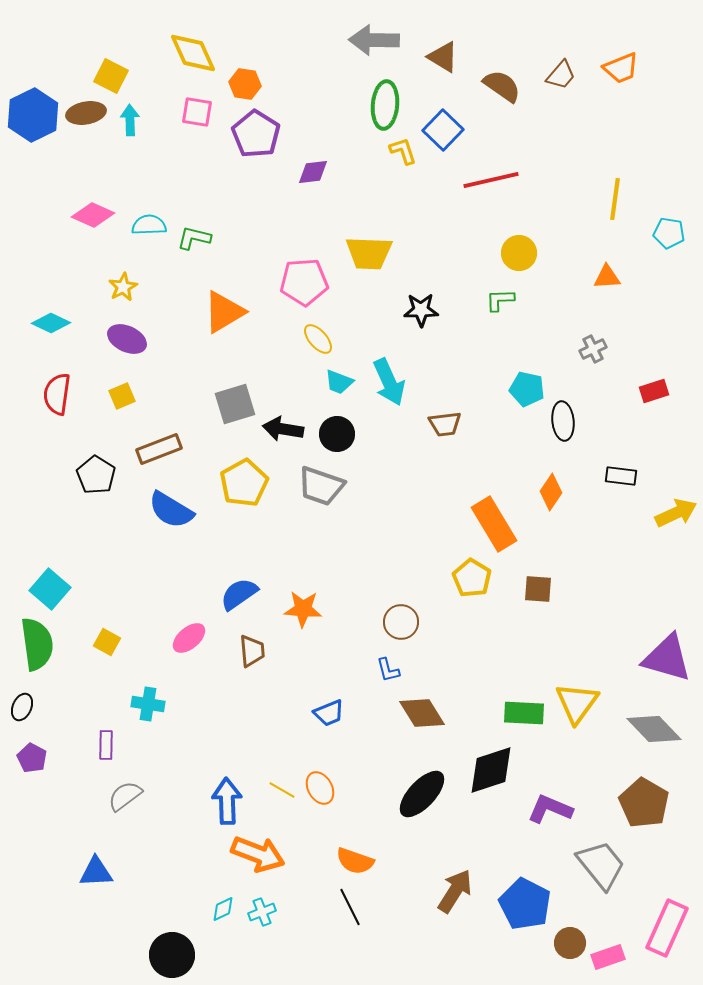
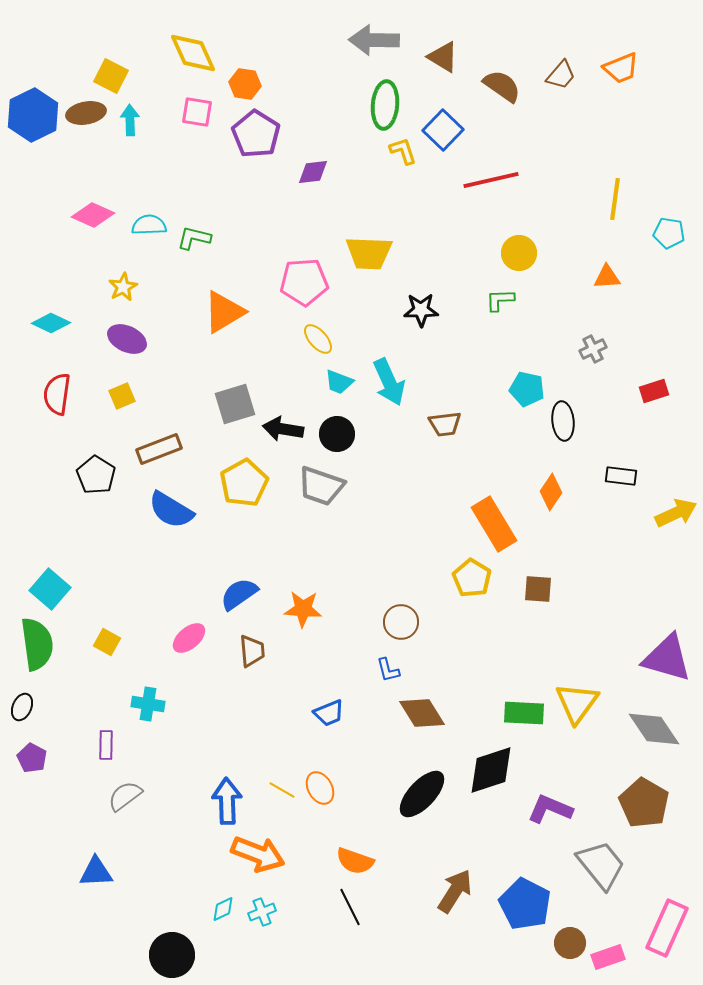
gray diamond at (654, 729): rotated 10 degrees clockwise
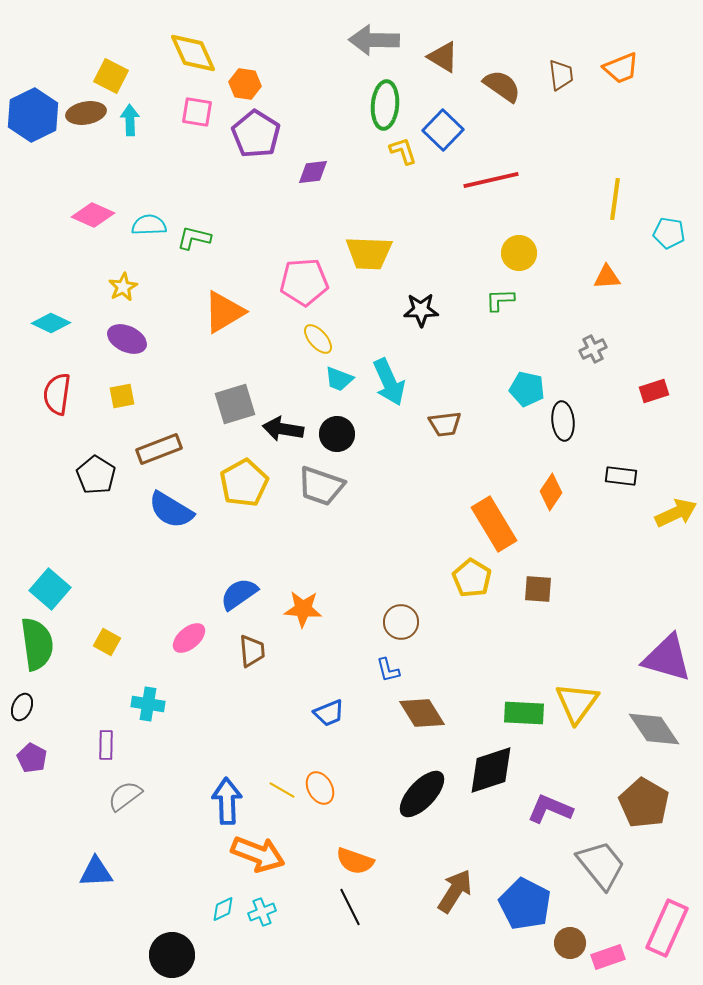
brown trapezoid at (561, 75): rotated 48 degrees counterclockwise
cyan trapezoid at (339, 382): moved 3 px up
yellow square at (122, 396): rotated 12 degrees clockwise
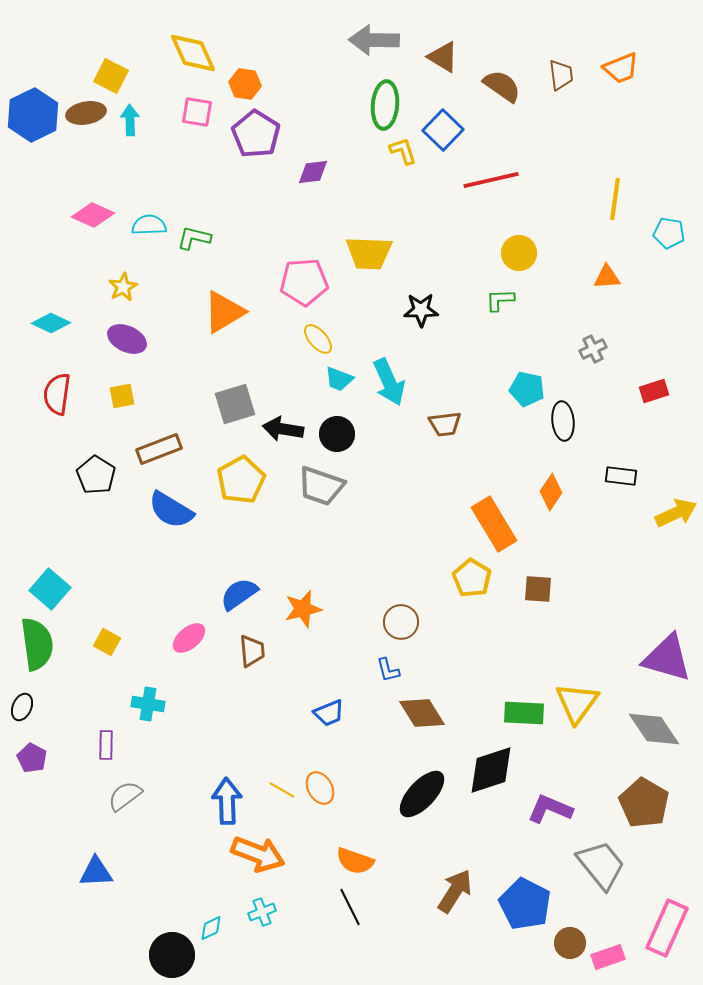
yellow pentagon at (244, 483): moved 3 px left, 3 px up
orange star at (303, 609): rotated 18 degrees counterclockwise
cyan diamond at (223, 909): moved 12 px left, 19 px down
